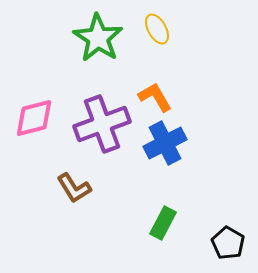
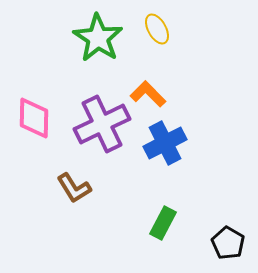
orange L-shape: moved 7 px left, 3 px up; rotated 15 degrees counterclockwise
pink diamond: rotated 75 degrees counterclockwise
purple cross: rotated 6 degrees counterclockwise
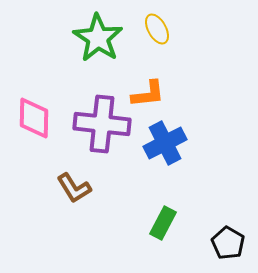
orange L-shape: rotated 129 degrees clockwise
purple cross: rotated 32 degrees clockwise
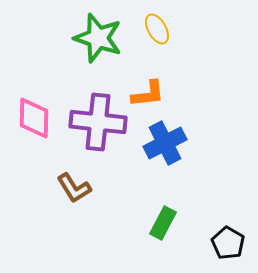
green star: rotated 15 degrees counterclockwise
purple cross: moved 4 px left, 2 px up
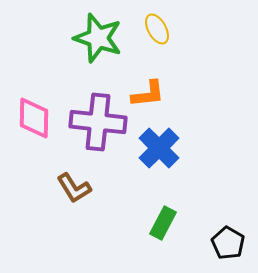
blue cross: moved 6 px left, 5 px down; rotated 18 degrees counterclockwise
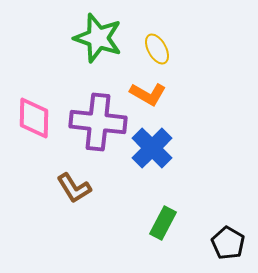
yellow ellipse: moved 20 px down
orange L-shape: rotated 36 degrees clockwise
blue cross: moved 7 px left
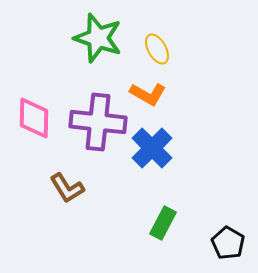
brown L-shape: moved 7 px left
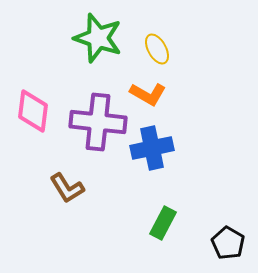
pink diamond: moved 1 px left, 7 px up; rotated 6 degrees clockwise
blue cross: rotated 33 degrees clockwise
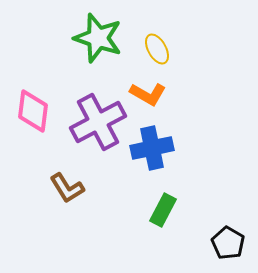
purple cross: rotated 34 degrees counterclockwise
green rectangle: moved 13 px up
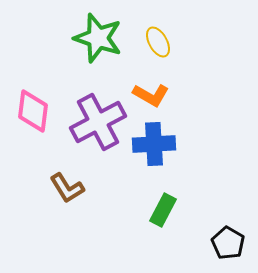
yellow ellipse: moved 1 px right, 7 px up
orange L-shape: moved 3 px right, 1 px down
blue cross: moved 2 px right, 4 px up; rotated 9 degrees clockwise
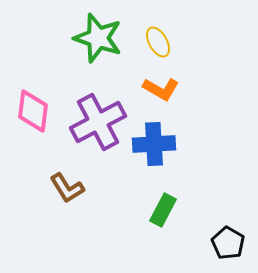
orange L-shape: moved 10 px right, 6 px up
